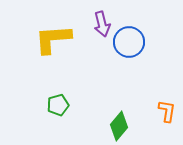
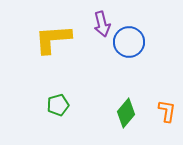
green diamond: moved 7 px right, 13 px up
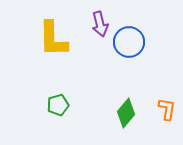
purple arrow: moved 2 px left
yellow L-shape: rotated 87 degrees counterclockwise
orange L-shape: moved 2 px up
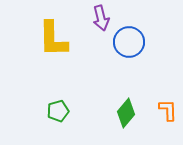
purple arrow: moved 1 px right, 6 px up
green pentagon: moved 6 px down
orange L-shape: moved 1 px right, 1 px down; rotated 10 degrees counterclockwise
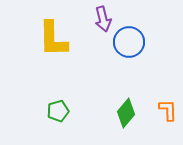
purple arrow: moved 2 px right, 1 px down
